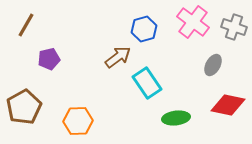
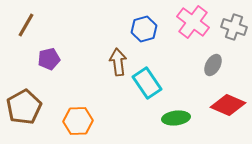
brown arrow: moved 5 px down; rotated 60 degrees counterclockwise
red diamond: rotated 12 degrees clockwise
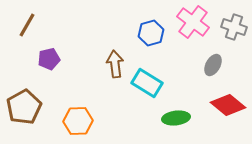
brown line: moved 1 px right
blue hexagon: moved 7 px right, 4 px down
brown arrow: moved 3 px left, 2 px down
cyan rectangle: rotated 24 degrees counterclockwise
red diamond: rotated 16 degrees clockwise
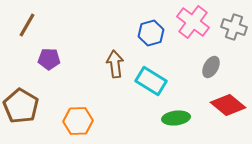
purple pentagon: rotated 15 degrees clockwise
gray ellipse: moved 2 px left, 2 px down
cyan rectangle: moved 4 px right, 2 px up
brown pentagon: moved 3 px left, 1 px up; rotated 12 degrees counterclockwise
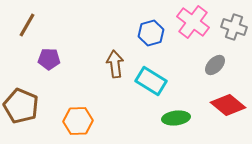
gray ellipse: moved 4 px right, 2 px up; rotated 15 degrees clockwise
brown pentagon: rotated 8 degrees counterclockwise
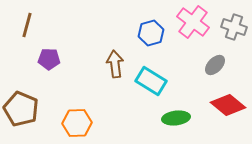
brown line: rotated 15 degrees counterclockwise
brown pentagon: moved 3 px down
orange hexagon: moved 1 px left, 2 px down
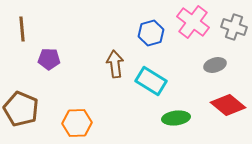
brown line: moved 5 px left, 4 px down; rotated 20 degrees counterclockwise
gray ellipse: rotated 30 degrees clockwise
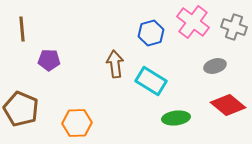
purple pentagon: moved 1 px down
gray ellipse: moved 1 px down
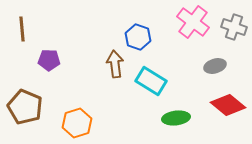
blue hexagon: moved 13 px left, 4 px down; rotated 25 degrees counterclockwise
brown pentagon: moved 4 px right, 2 px up
orange hexagon: rotated 16 degrees counterclockwise
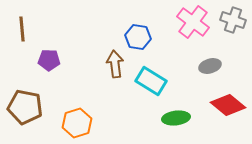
gray cross: moved 1 px left, 7 px up
blue hexagon: rotated 10 degrees counterclockwise
gray ellipse: moved 5 px left
brown pentagon: rotated 12 degrees counterclockwise
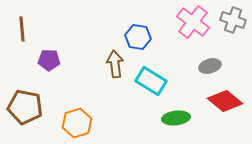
red diamond: moved 3 px left, 4 px up
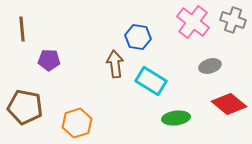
red diamond: moved 4 px right, 3 px down
